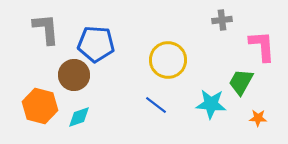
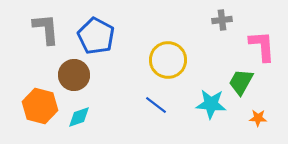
blue pentagon: moved 8 px up; rotated 24 degrees clockwise
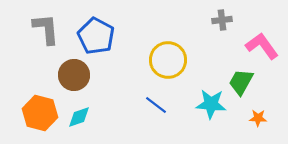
pink L-shape: rotated 32 degrees counterclockwise
orange hexagon: moved 7 px down
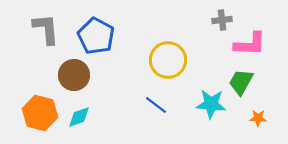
pink L-shape: moved 12 px left, 2 px up; rotated 128 degrees clockwise
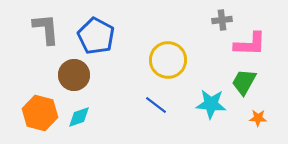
green trapezoid: moved 3 px right
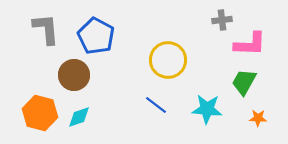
cyan star: moved 4 px left, 5 px down
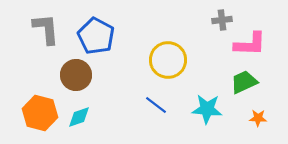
brown circle: moved 2 px right
green trapezoid: rotated 36 degrees clockwise
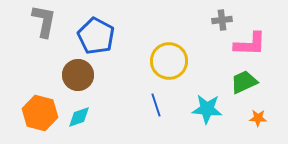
gray L-shape: moved 2 px left, 8 px up; rotated 16 degrees clockwise
yellow circle: moved 1 px right, 1 px down
brown circle: moved 2 px right
blue line: rotated 35 degrees clockwise
